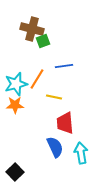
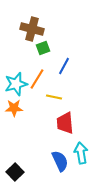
green square: moved 7 px down
blue line: rotated 54 degrees counterclockwise
orange star: moved 1 px left, 3 px down
blue semicircle: moved 5 px right, 14 px down
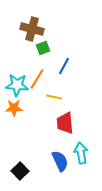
cyan star: moved 1 px right, 1 px down; rotated 20 degrees clockwise
black square: moved 5 px right, 1 px up
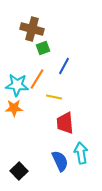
black square: moved 1 px left
